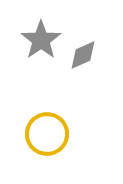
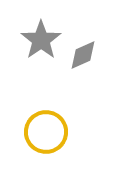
yellow circle: moved 1 px left, 2 px up
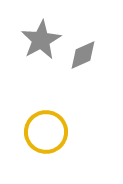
gray star: rotated 6 degrees clockwise
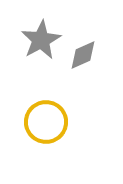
yellow circle: moved 10 px up
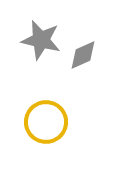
gray star: rotated 30 degrees counterclockwise
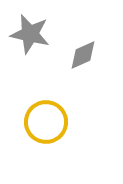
gray star: moved 11 px left, 6 px up
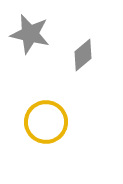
gray diamond: rotated 16 degrees counterclockwise
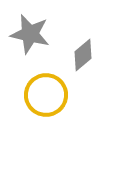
yellow circle: moved 27 px up
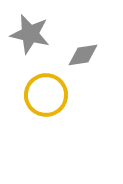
gray diamond: rotated 32 degrees clockwise
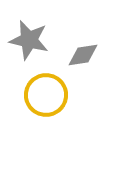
gray star: moved 1 px left, 6 px down
